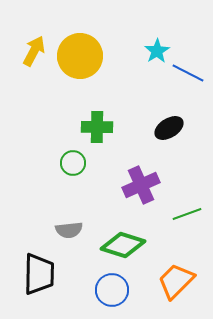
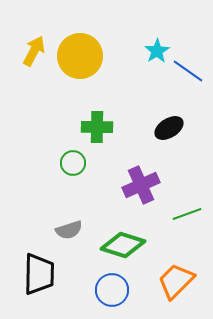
blue line: moved 2 px up; rotated 8 degrees clockwise
gray semicircle: rotated 12 degrees counterclockwise
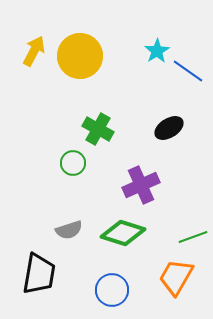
green cross: moved 1 px right, 2 px down; rotated 28 degrees clockwise
green line: moved 6 px right, 23 px down
green diamond: moved 12 px up
black trapezoid: rotated 9 degrees clockwise
orange trapezoid: moved 4 px up; rotated 15 degrees counterclockwise
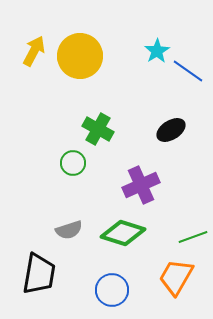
black ellipse: moved 2 px right, 2 px down
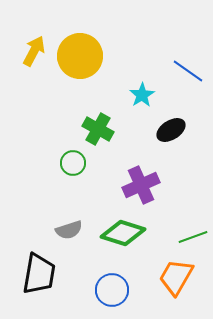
cyan star: moved 15 px left, 44 px down
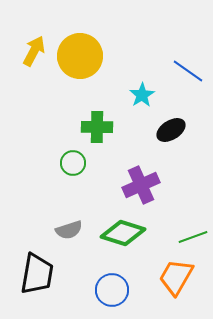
green cross: moved 1 px left, 2 px up; rotated 28 degrees counterclockwise
black trapezoid: moved 2 px left
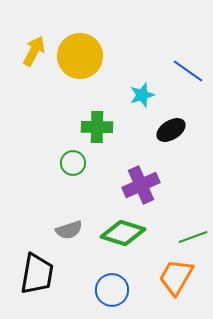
cyan star: rotated 15 degrees clockwise
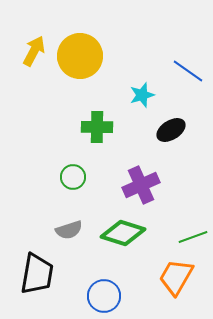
green circle: moved 14 px down
blue circle: moved 8 px left, 6 px down
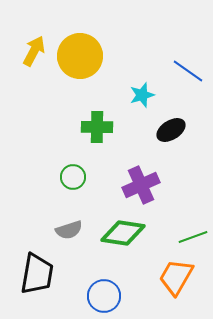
green diamond: rotated 9 degrees counterclockwise
